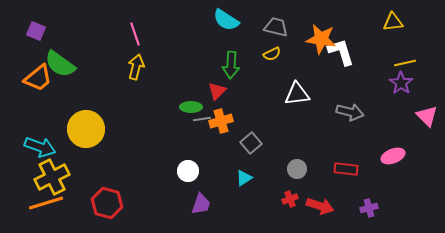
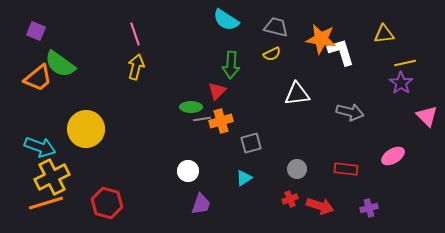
yellow triangle: moved 9 px left, 12 px down
gray square: rotated 25 degrees clockwise
pink ellipse: rotated 10 degrees counterclockwise
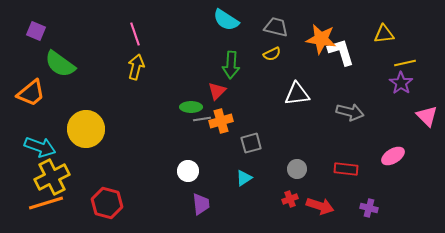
orange trapezoid: moved 7 px left, 15 px down
purple trapezoid: rotated 25 degrees counterclockwise
purple cross: rotated 30 degrees clockwise
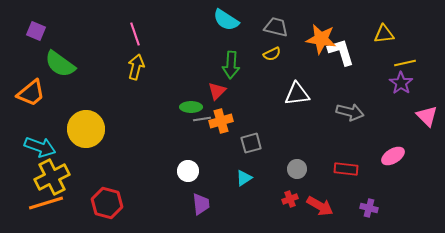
red arrow: rotated 12 degrees clockwise
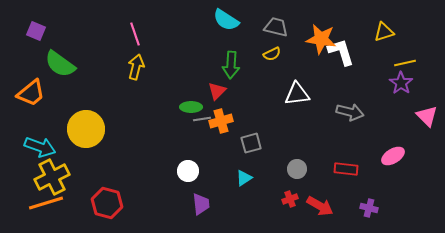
yellow triangle: moved 2 px up; rotated 10 degrees counterclockwise
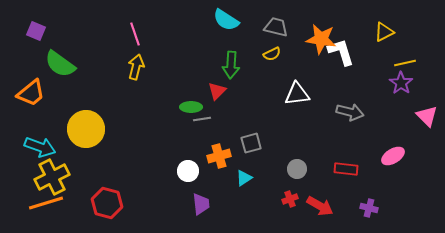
yellow triangle: rotated 10 degrees counterclockwise
orange cross: moved 2 px left, 35 px down
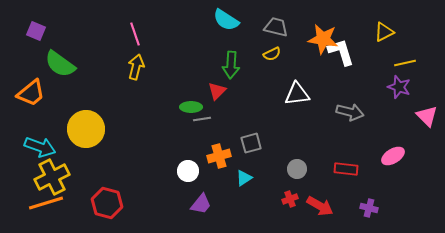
orange star: moved 2 px right
purple star: moved 2 px left, 4 px down; rotated 15 degrees counterclockwise
purple trapezoid: rotated 45 degrees clockwise
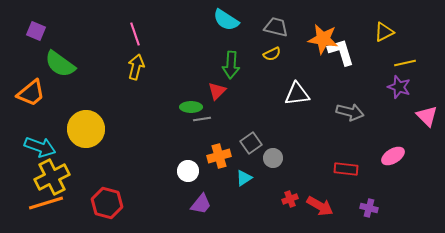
gray square: rotated 20 degrees counterclockwise
gray circle: moved 24 px left, 11 px up
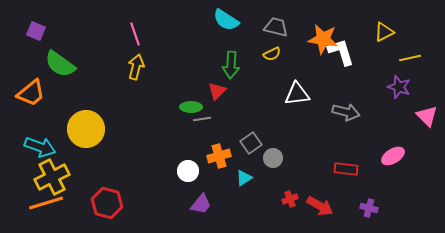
yellow line: moved 5 px right, 5 px up
gray arrow: moved 4 px left
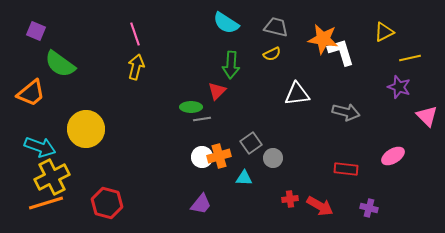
cyan semicircle: moved 3 px down
white circle: moved 14 px right, 14 px up
cyan triangle: rotated 36 degrees clockwise
red cross: rotated 14 degrees clockwise
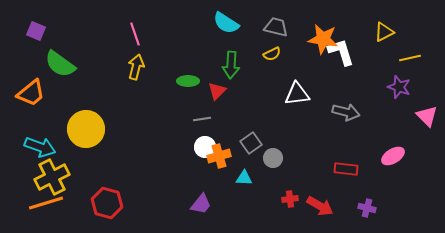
green ellipse: moved 3 px left, 26 px up
white circle: moved 3 px right, 10 px up
purple cross: moved 2 px left
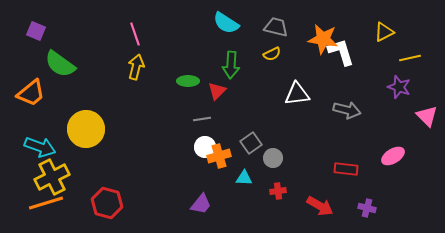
gray arrow: moved 1 px right, 2 px up
red cross: moved 12 px left, 8 px up
